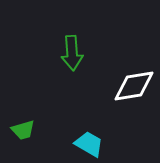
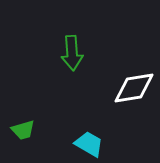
white diamond: moved 2 px down
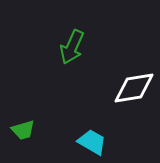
green arrow: moved 6 px up; rotated 28 degrees clockwise
cyan trapezoid: moved 3 px right, 2 px up
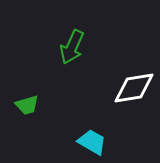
green trapezoid: moved 4 px right, 25 px up
